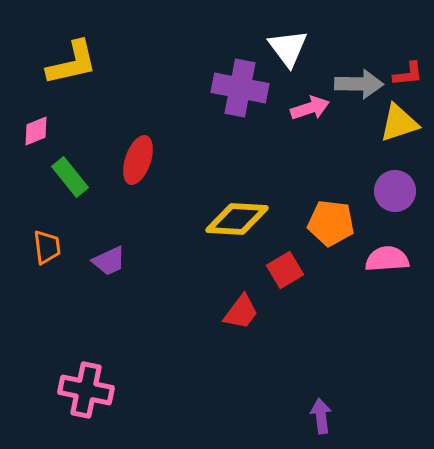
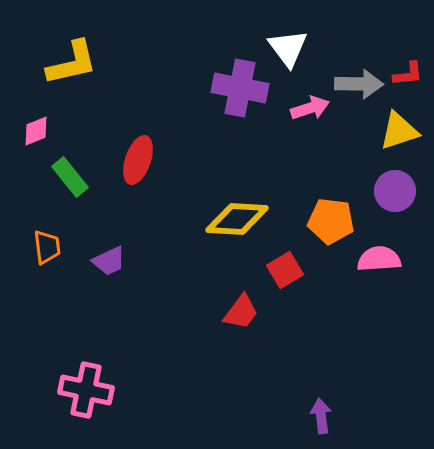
yellow triangle: moved 8 px down
orange pentagon: moved 2 px up
pink semicircle: moved 8 px left
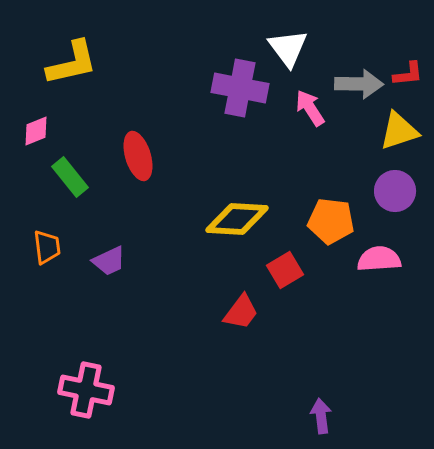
pink arrow: rotated 105 degrees counterclockwise
red ellipse: moved 4 px up; rotated 36 degrees counterclockwise
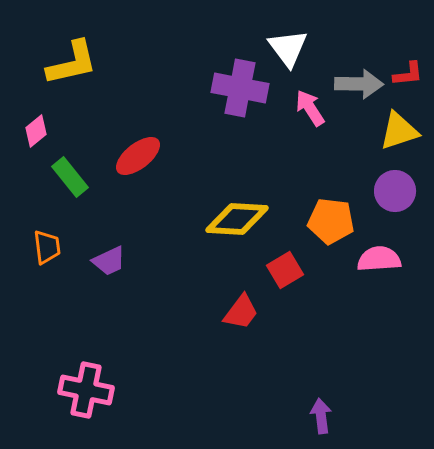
pink diamond: rotated 16 degrees counterclockwise
red ellipse: rotated 69 degrees clockwise
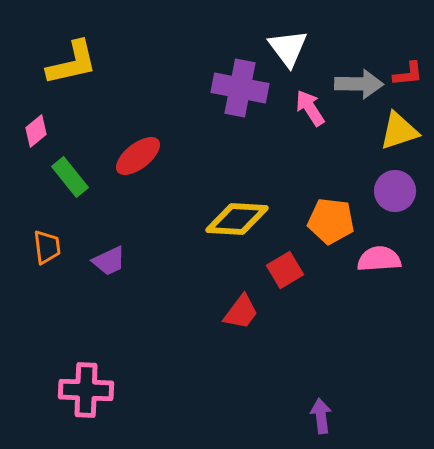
pink cross: rotated 10 degrees counterclockwise
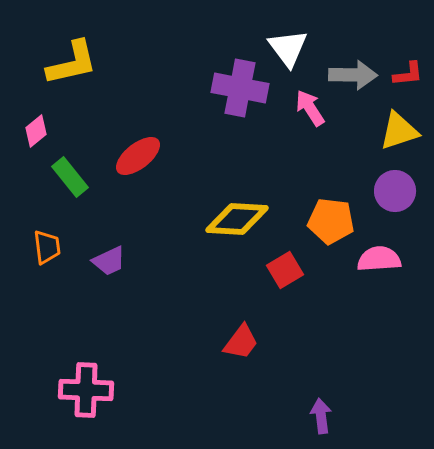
gray arrow: moved 6 px left, 9 px up
red trapezoid: moved 30 px down
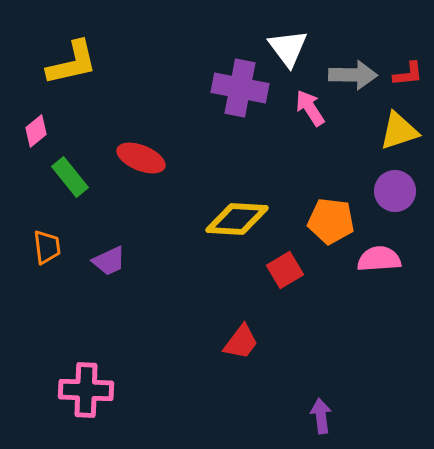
red ellipse: moved 3 px right, 2 px down; rotated 60 degrees clockwise
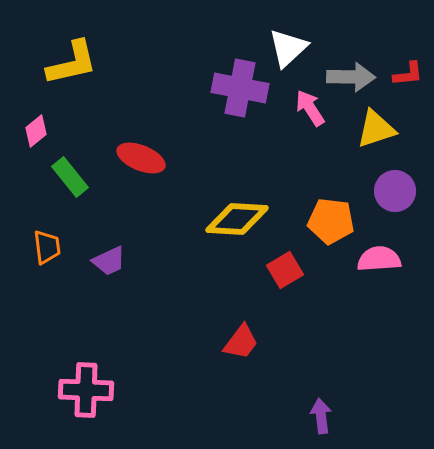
white triangle: rotated 24 degrees clockwise
gray arrow: moved 2 px left, 2 px down
yellow triangle: moved 23 px left, 2 px up
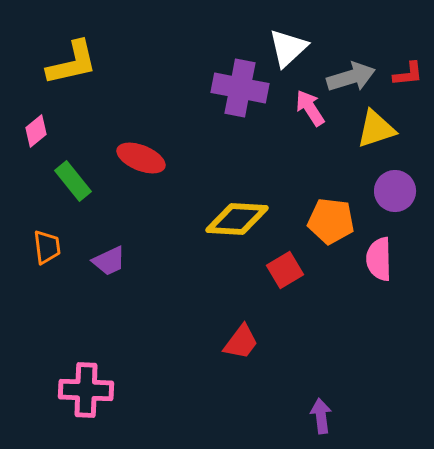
gray arrow: rotated 18 degrees counterclockwise
green rectangle: moved 3 px right, 4 px down
pink semicircle: rotated 87 degrees counterclockwise
